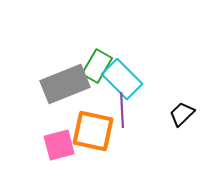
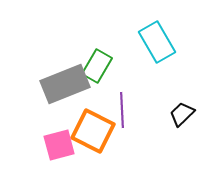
cyan rectangle: moved 35 px right, 37 px up; rotated 15 degrees clockwise
orange square: rotated 15 degrees clockwise
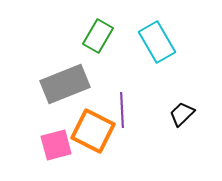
green rectangle: moved 1 px right, 30 px up
pink square: moved 3 px left
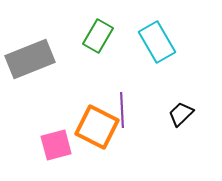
gray rectangle: moved 35 px left, 25 px up
black trapezoid: moved 1 px left
orange square: moved 4 px right, 4 px up
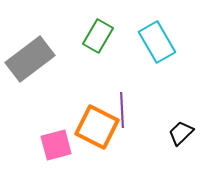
gray rectangle: rotated 15 degrees counterclockwise
black trapezoid: moved 19 px down
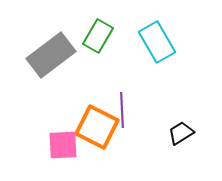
gray rectangle: moved 21 px right, 4 px up
black trapezoid: rotated 12 degrees clockwise
pink square: moved 7 px right; rotated 12 degrees clockwise
